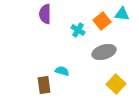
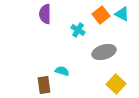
cyan triangle: rotated 21 degrees clockwise
orange square: moved 1 px left, 6 px up
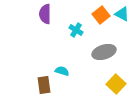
cyan cross: moved 2 px left
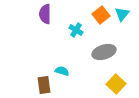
cyan triangle: rotated 42 degrees clockwise
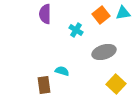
cyan triangle: moved 1 px right, 1 px up; rotated 42 degrees clockwise
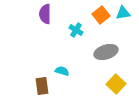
gray ellipse: moved 2 px right
brown rectangle: moved 2 px left, 1 px down
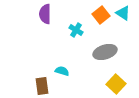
cyan triangle: rotated 42 degrees clockwise
gray ellipse: moved 1 px left
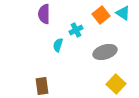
purple semicircle: moved 1 px left
cyan cross: rotated 32 degrees clockwise
cyan semicircle: moved 4 px left, 26 px up; rotated 88 degrees counterclockwise
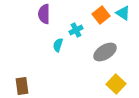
gray ellipse: rotated 15 degrees counterclockwise
brown rectangle: moved 20 px left
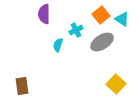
cyan triangle: moved 1 px left, 6 px down
gray ellipse: moved 3 px left, 10 px up
